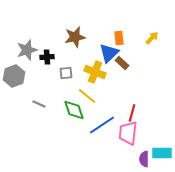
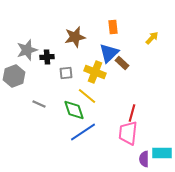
orange rectangle: moved 6 px left, 11 px up
blue line: moved 19 px left, 7 px down
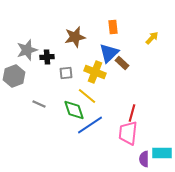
blue line: moved 7 px right, 7 px up
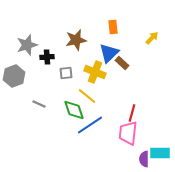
brown star: moved 1 px right, 3 px down
gray star: moved 5 px up
cyan rectangle: moved 2 px left
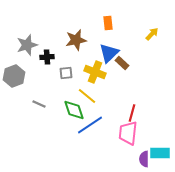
orange rectangle: moved 5 px left, 4 px up
yellow arrow: moved 4 px up
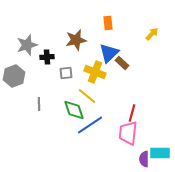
gray line: rotated 64 degrees clockwise
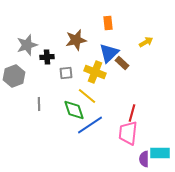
yellow arrow: moved 6 px left, 8 px down; rotated 16 degrees clockwise
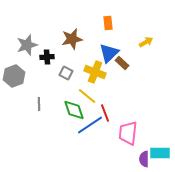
brown star: moved 4 px left, 1 px up
gray square: rotated 32 degrees clockwise
red line: moved 27 px left; rotated 36 degrees counterclockwise
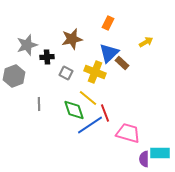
orange rectangle: rotated 32 degrees clockwise
yellow line: moved 1 px right, 2 px down
pink trapezoid: rotated 100 degrees clockwise
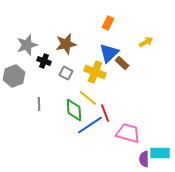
brown star: moved 6 px left, 5 px down
black cross: moved 3 px left, 4 px down; rotated 24 degrees clockwise
green diamond: rotated 15 degrees clockwise
